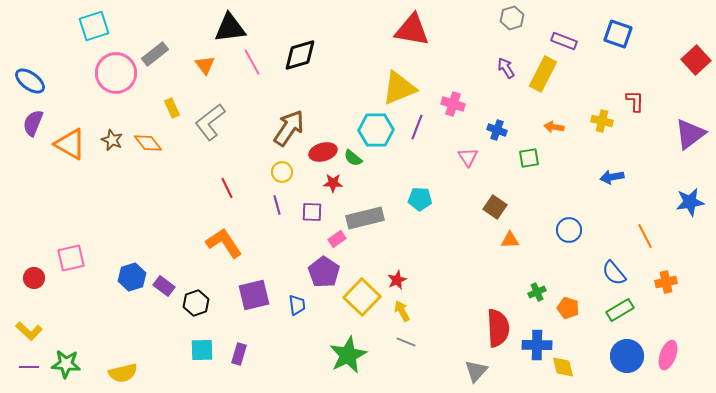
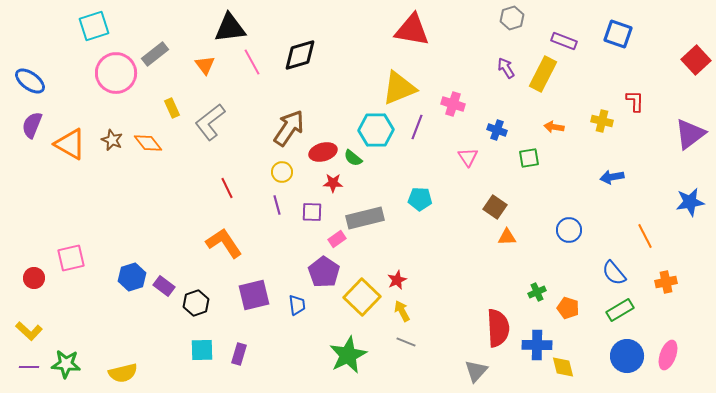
purple semicircle at (33, 123): moved 1 px left, 2 px down
orange triangle at (510, 240): moved 3 px left, 3 px up
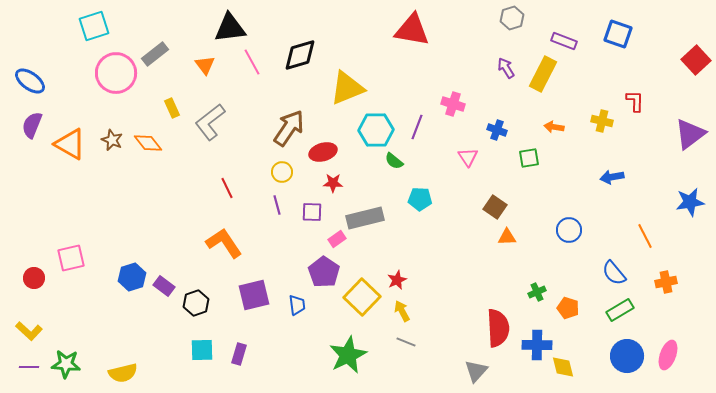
yellow triangle at (399, 88): moved 52 px left
green semicircle at (353, 158): moved 41 px right, 3 px down
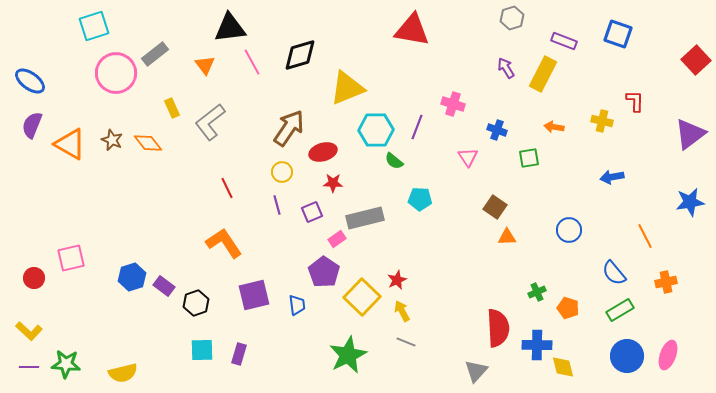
purple square at (312, 212): rotated 25 degrees counterclockwise
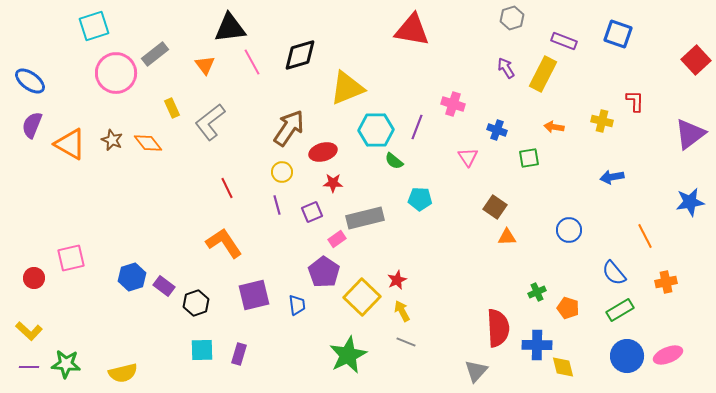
pink ellipse at (668, 355): rotated 48 degrees clockwise
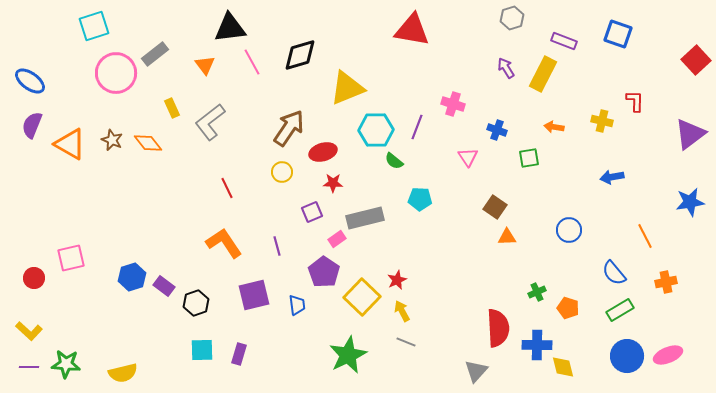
purple line at (277, 205): moved 41 px down
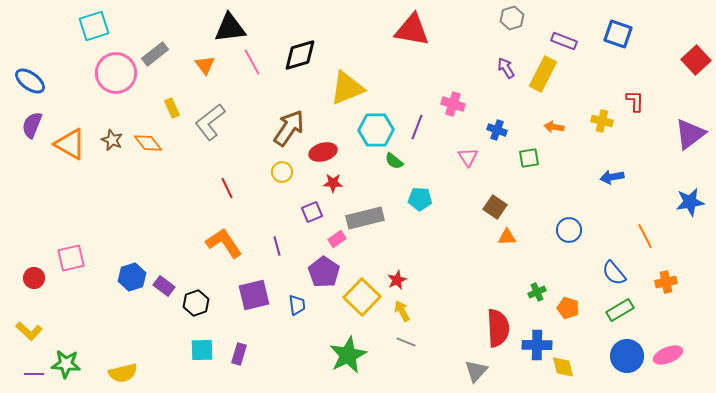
purple line at (29, 367): moved 5 px right, 7 px down
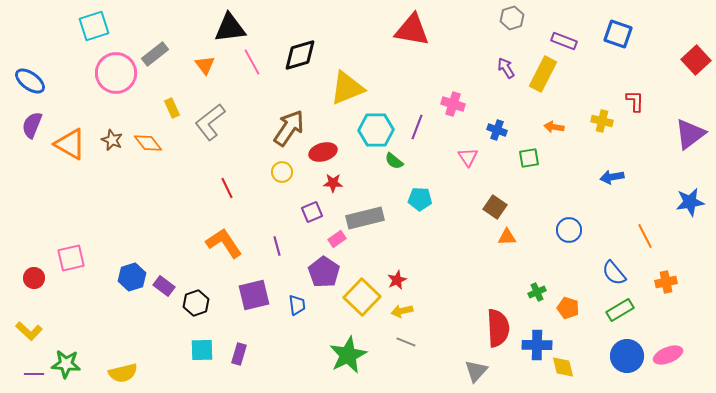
yellow arrow at (402, 311): rotated 75 degrees counterclockwise
